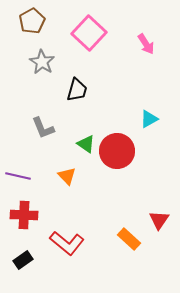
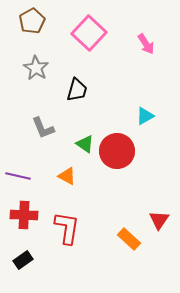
gray star: moved 6 px left, 6 px down
cyan triangle: moved 4 px left, 3 px up
green triangle: moved 1 px left
orange triangle: rotated 18 degrees counterclockwise
red L-shape: moved 15 px up; rotated 120 degrees counterclockwise
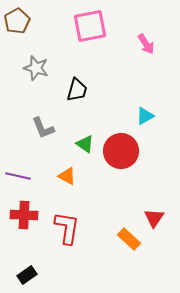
brown pentagon: moved 15 px left
pink square: moved 1 px right, 7 px up; rotated 36 degrees clockwise
gray star: rotated 15 degrees counterclockwise
red circle: moved 4 px right
red triangle: moved 5 px left, 2 px up
black rectangle: moved 4 px right, 15 px down
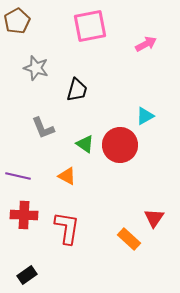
pink arrow: rotated 85 degrees counterclockwise
red circle: moved 1 px left, 6 px up
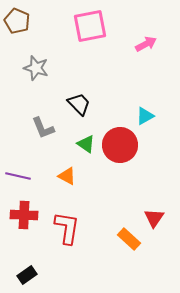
brown pentagon: rotated 20 degrees counterclockwise
black trapezoid: moved 2 px right, 14 px down; rotated 60 degrees counterclockwise
green triangle: moved 1 px right
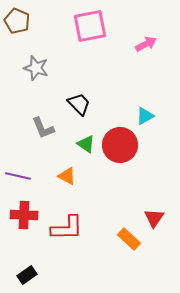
red L-shape: rotated 80 degrees clockwise
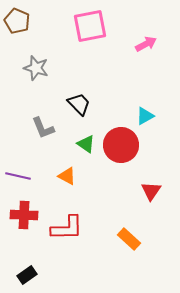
red circle: moved 1 px right
red triangle: moved 3 px left, 27 px up
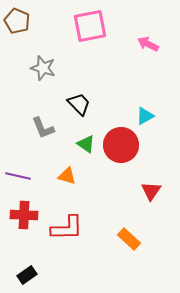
pink arrow: moved 2 px right; rotated 125 degrees counterclockwise
gray star: moved 7 px right
orange triangle: rotated 12 degrees counterclockwise
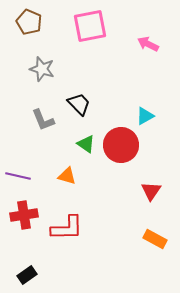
brown pentagon: moved 12 px right, 1 px down
gray star: moved 1 px left, 1 px down
gray L-shape: moved 8 px up
red cross: rotated 12 degrees counterclockwise
orange rectangle: moved 26 px right; rotated 15 degrees counterclockwise
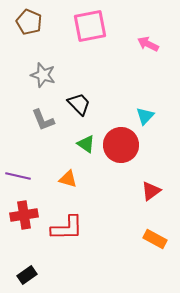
gray star: moved 1 px right, 6 px down
cyan triangle: rotated 18 degrees counterclockwise
orange triangle: moved 1 px right, 3 px down
red triangle: rotated 20 degrees clockwise
